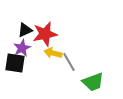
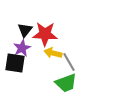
black triangle: rotated 28 degrees counterclockwise
red star: rotated 15 degrees clockwise
green trapezoid: moved 27 px left, 1 px down
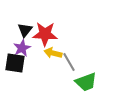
green trapezoid: moved 20 px right, 1 px up
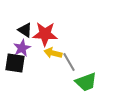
black triangle: rotated 35 degrees counterclockwise
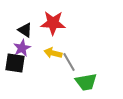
red star: moved 8 px right, 11 px up
green trapezoid: rotated 10 degrees clockwise
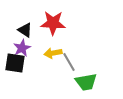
yellow arrow: rotated 24 degrees counterclockwise
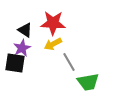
yellow arrow: moved 9 px up; rotated 18 degrees counterclockwise
green trapezoid: moved 2 px right
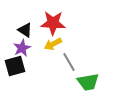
black square: moved 3 px down; rotated 25 degrees counterclockwise
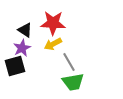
green trapezoid: moved 15 px left
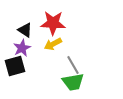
gray line: moved 4 px right, 3 px down
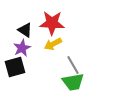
red star: moved 1 px left
black square: moved 1 px down
